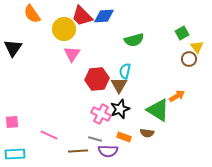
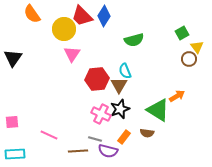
blue diamond: rotated 55 degrees counterclockwise
black triangle: moved 10 px down
cyan semicircle: rotated 35 degrees counterclockwise
orange rectangle: rotated 72 degrees counterclockwise
purple semicircle: rotated 12 degrees clockwise
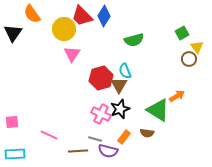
black triangle: moved 25 px up
red hexagon: moved 4 px right, 1 px up; rotated 10 degrees counterclockwise
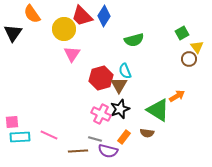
cyan rectangle: moved 5 px right, 17 px up
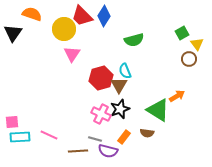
orange semicircle: rotated 144 degrees clockwise
yellow triangle: moved 3 px up
